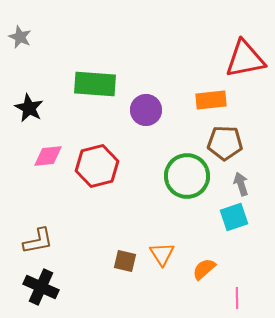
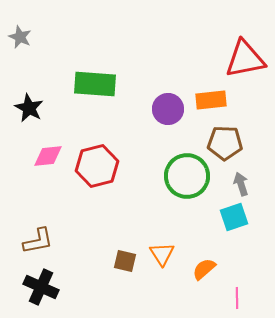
purple circle: moved 22 px right, 1 px up
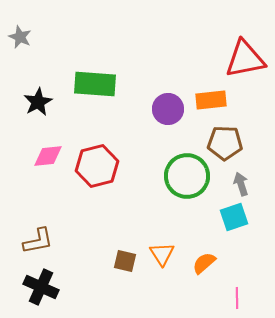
black star: moved 9 px right, 6 px up; rotated 16 degrees clockwise
orange semicircle: moved 6 px up
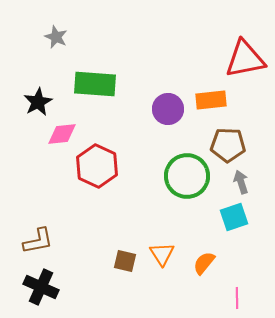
gray star: moved 36 px right
brown pentagon: moved 3 px right, 2 px down
pink diamond: moved 14 px right, 22 px up
red hexagon: rotated 21 degrees counterclockwise
gray arrow: moved 2 px up
orange semicircle: rotated 10 degrees counterclockwise
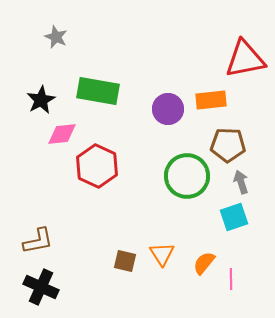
green rectangle: moved 3 px right, 7 px down; rotated 6 degrees clockwise
black star: moved 3 px right, 2 px up
pink line: moved 6 px left, 19 px up
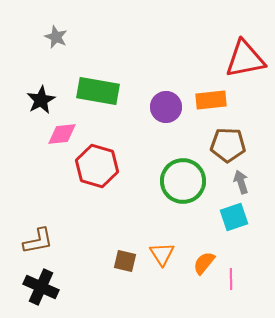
purple circle: moved 2 px left, 2 px up
red hexagon: rotated 9 degrees counterclockwise
green circle: moved 4 px left, 5 px down
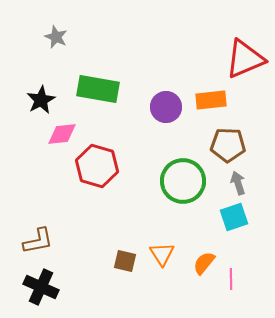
red triangle: rotated 12 degrees counterclockwise
green rectangle: moved 2 px up
gray arrow: moved 3 px left, 1 px down
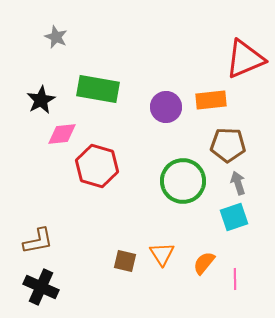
pink line: moved 4 px right
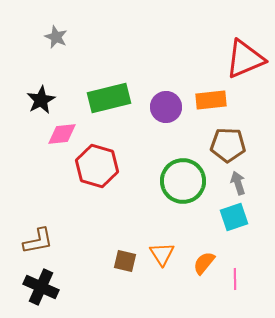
green rectangle: moved 11 px right, 9 px down; rotated 24 degrees counterclockwise
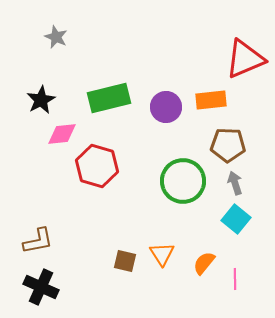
gray arrow: moved 3 px left
cyan square: moved 2 px right, 2 px down; rotated 32 degrees counterclockwise
